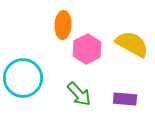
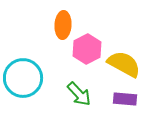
yellow semicircle: moved 8 px left, 20 px down
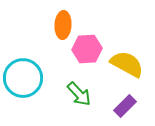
pink hexagon: rotated 24 degrees clockwise
yellow semicircle: moved 3 px right
purple rectangle: moved 7 px down; rotated 50 degrees counterclockwise
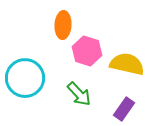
pink hexagon: moved 2 px down; rotated 20 degrees clockwise
yellow semicircle: rotated 16 degrees counterclockwise
cyan circle: moved 2 px right
purple rectangle: moved 1 px left, 3 px down; rotated 10 degrees counterclockwise
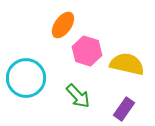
orange ellipse: rotated 32 degrees clockwise
cyan circle: moved 1 px right
green arrow: moved 1 px left, 2 px down
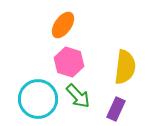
pink hexagon: moved 18 px left, 11 px down
yellow semicircle: moved 2 px left, 3 px down; rotated 84 degrees clockwise
cyan circle: moved 12 px right, 21 px down
purple rectangle: moved 8 px left; rotated 10 degrees counterclockwise
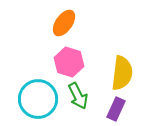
orange ellipse: moved 1 px right, 2 px up
yellow semicircle: moved 3 px left, 6 px down
green arrow: rotated 16 degrees clockwise
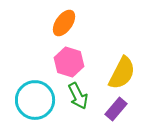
yellow semicircle: rotated 20 degrees clockwise
cyan circle: moved 3 px left, 1 px down
purple rectangle: rotated 15 degrees clockwise
